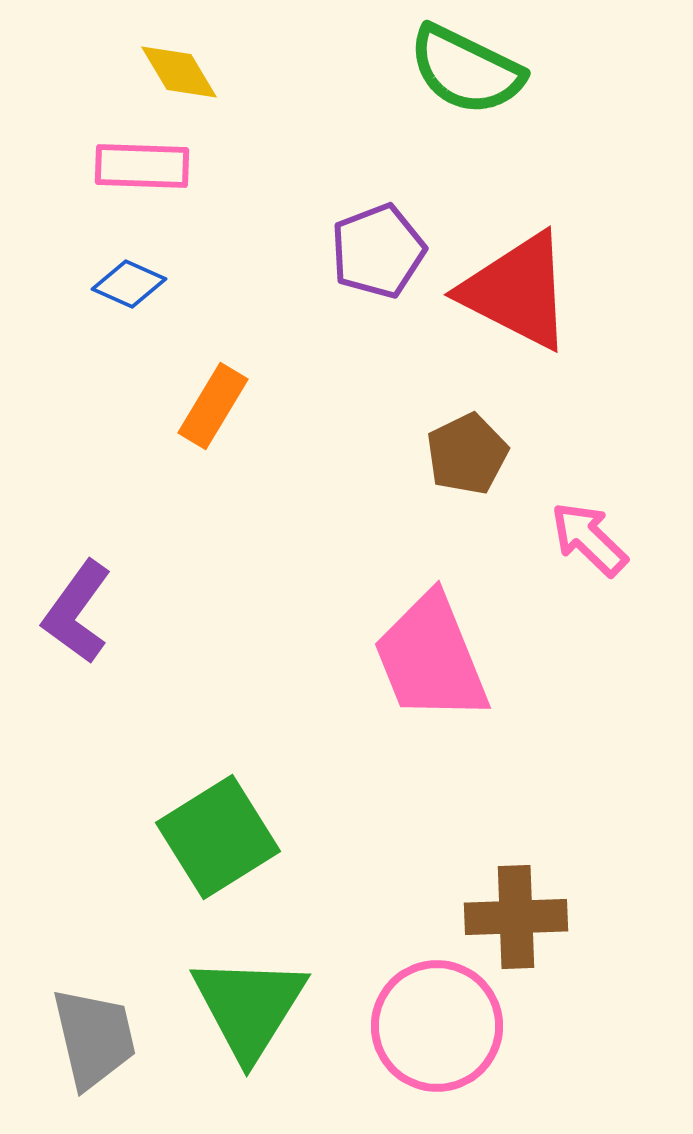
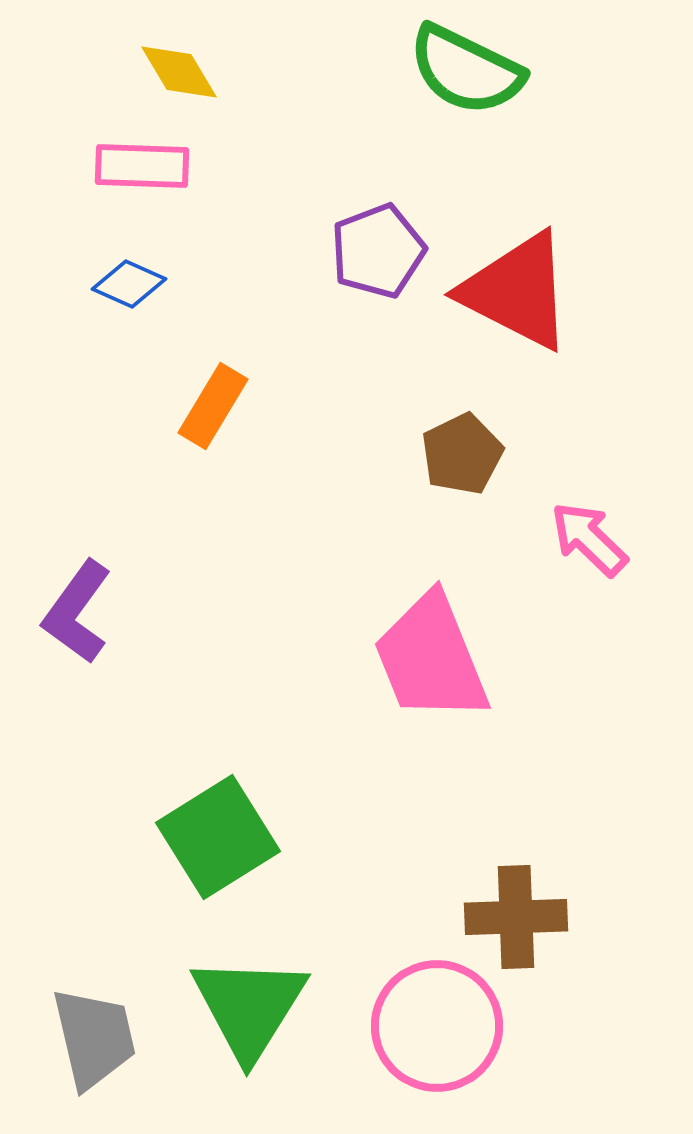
brown pentagon: moved 5 px left
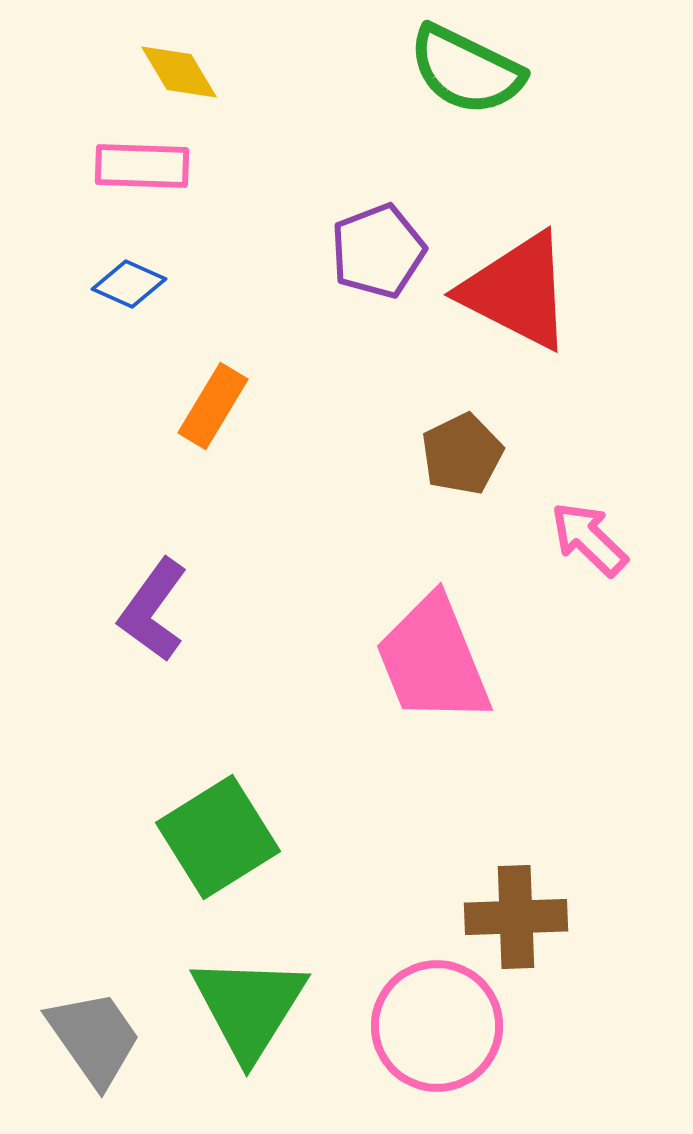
purple L-shape: moved 76 px right, 2 px up
pink trapezoid: moved 2 px right, 2 px down
gray trapezoid: rotated 22 degrees counterclockwise
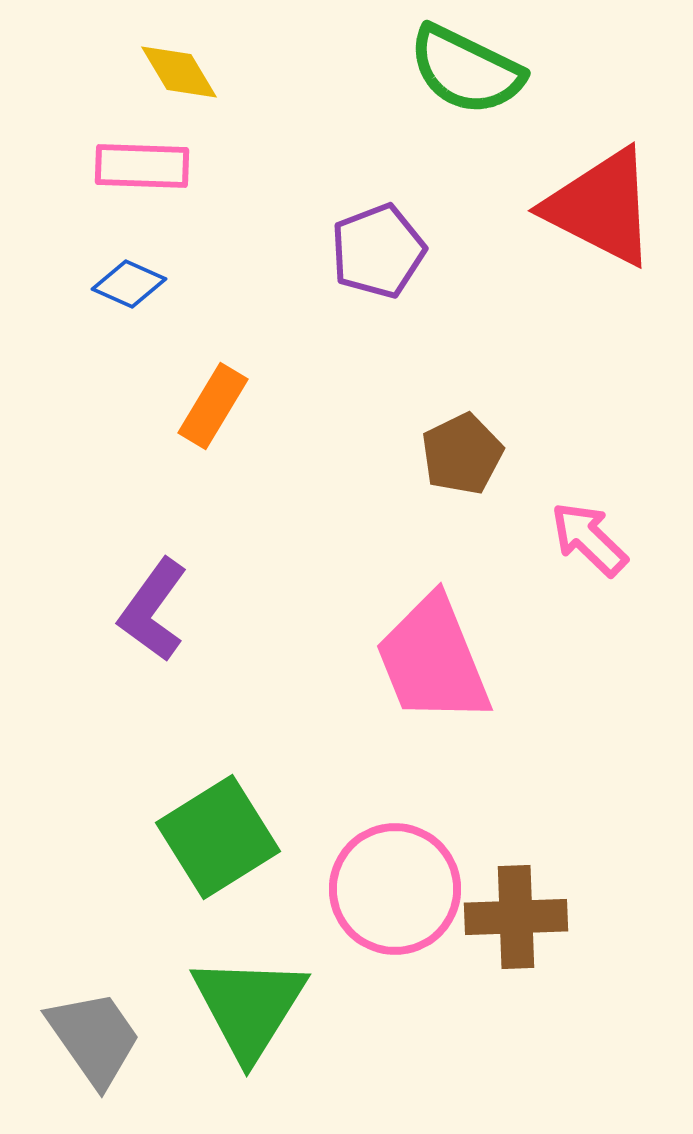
red triangle: moved 84 px right, 84 px up
pink circle: moved 42 px left, 137 px up
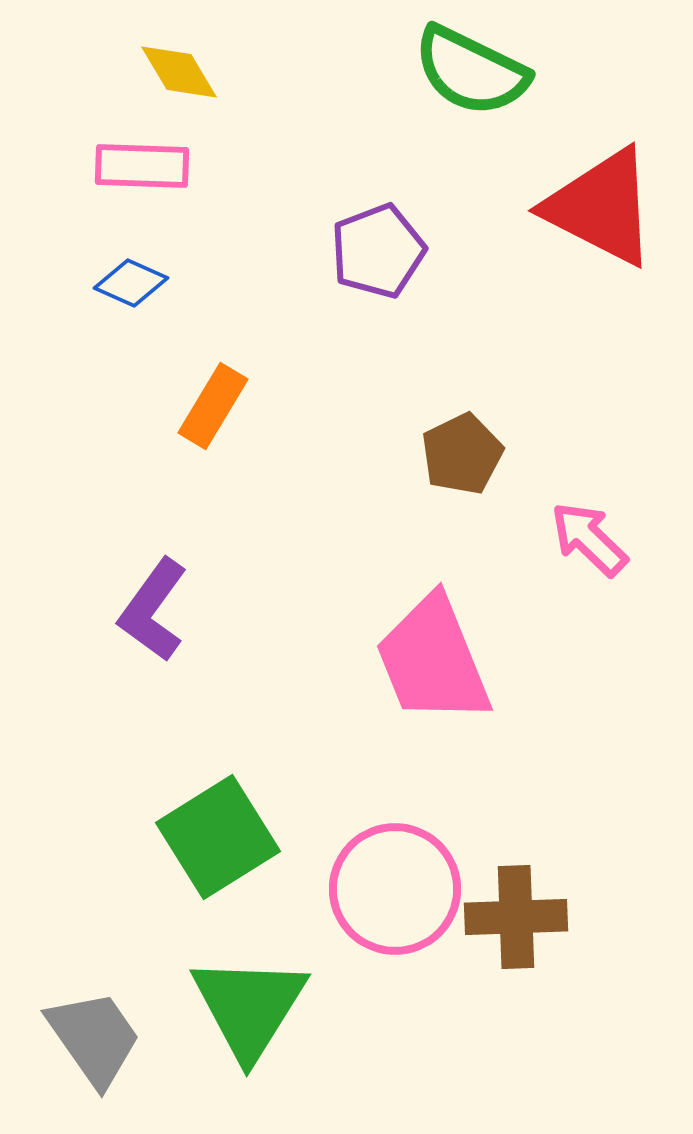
green semicircle: moved 5 px right, 1 px down
blue diamond: moved 2 px right, 1 px up
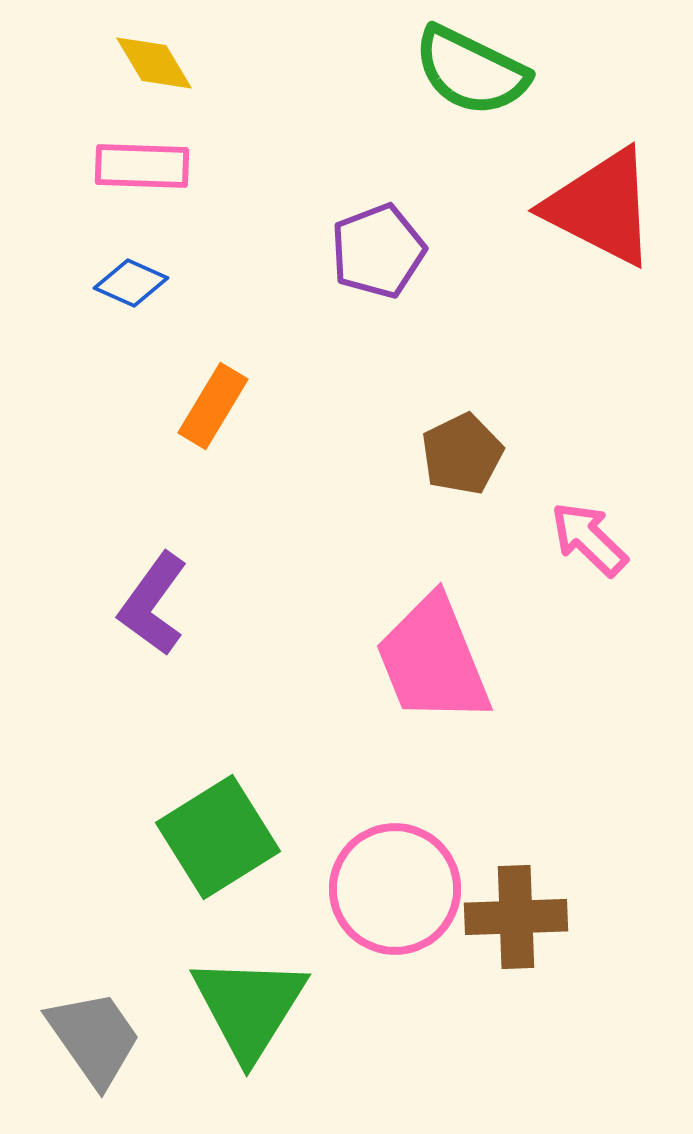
yellow diamond: moved 25 px left, 9 px up
purple L-shape: moved 6 px up
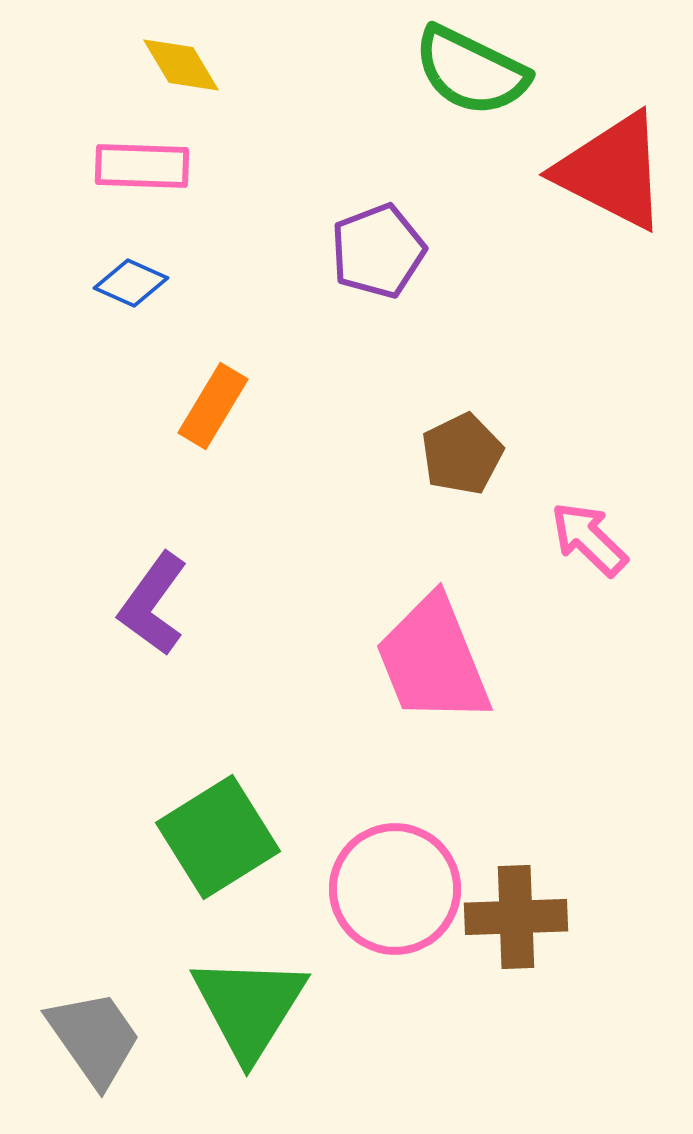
yellow diamond: moved 27 px right, 2 px down
red triangle: moved 11 px right, 36 px up
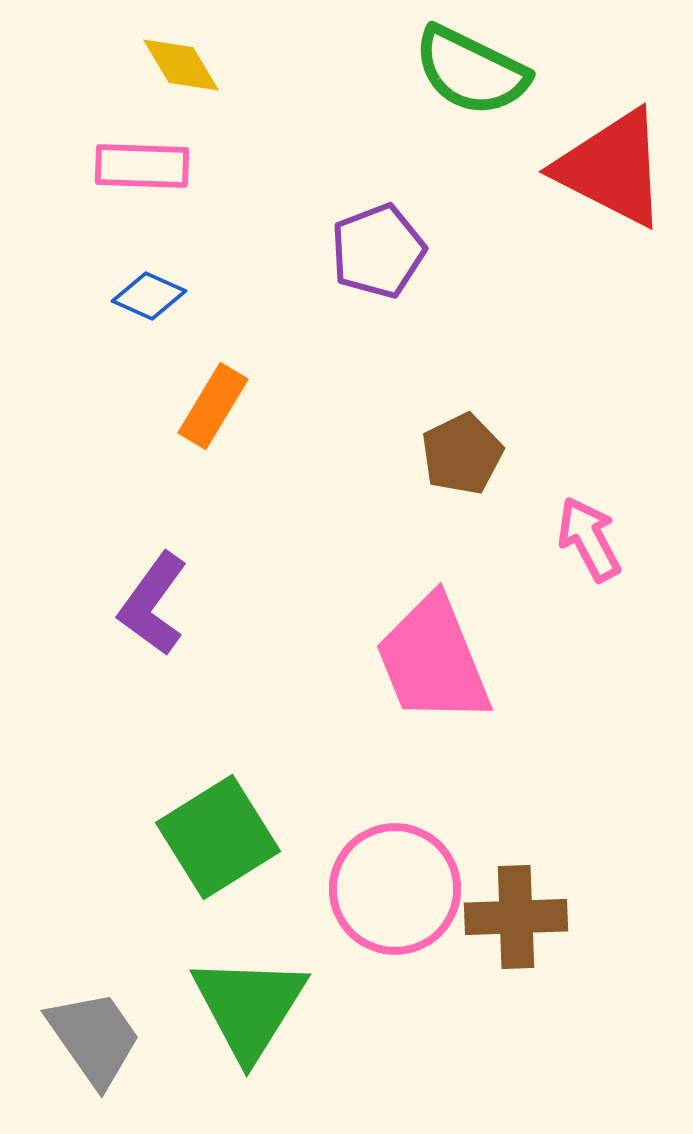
red triangle: moved 3 px up
blue diamond: moved 18 px right, 13 px down
pink arrow: rotated 18 degrees clockwise
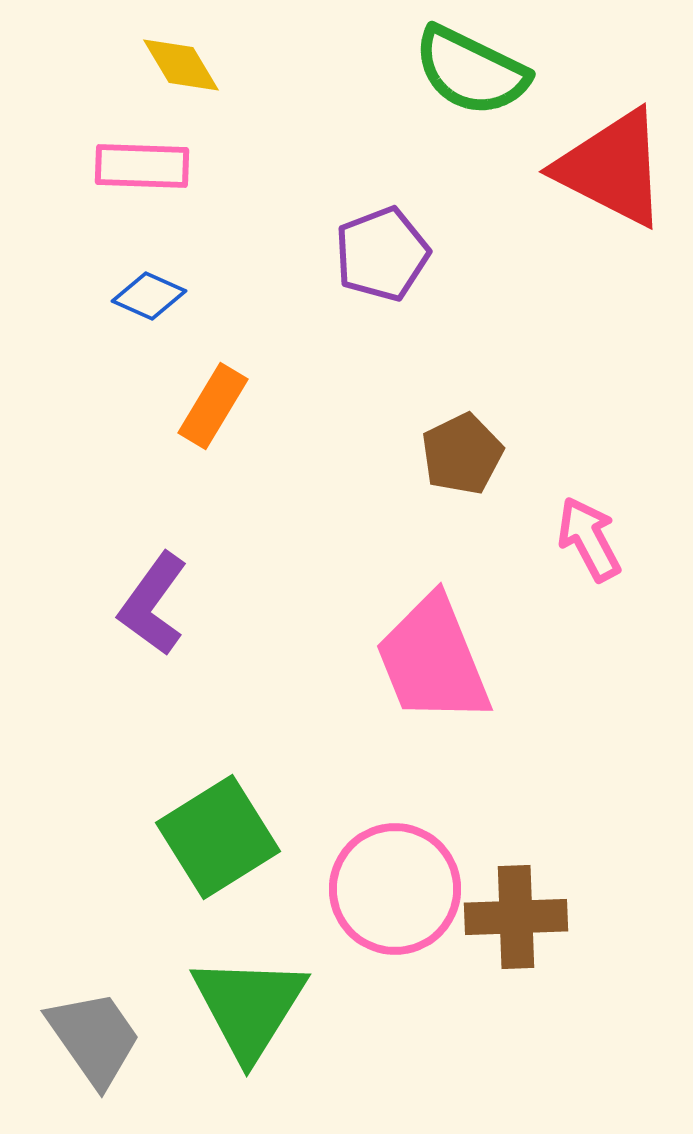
purple pentagon: moved 4 px right, 3 px down
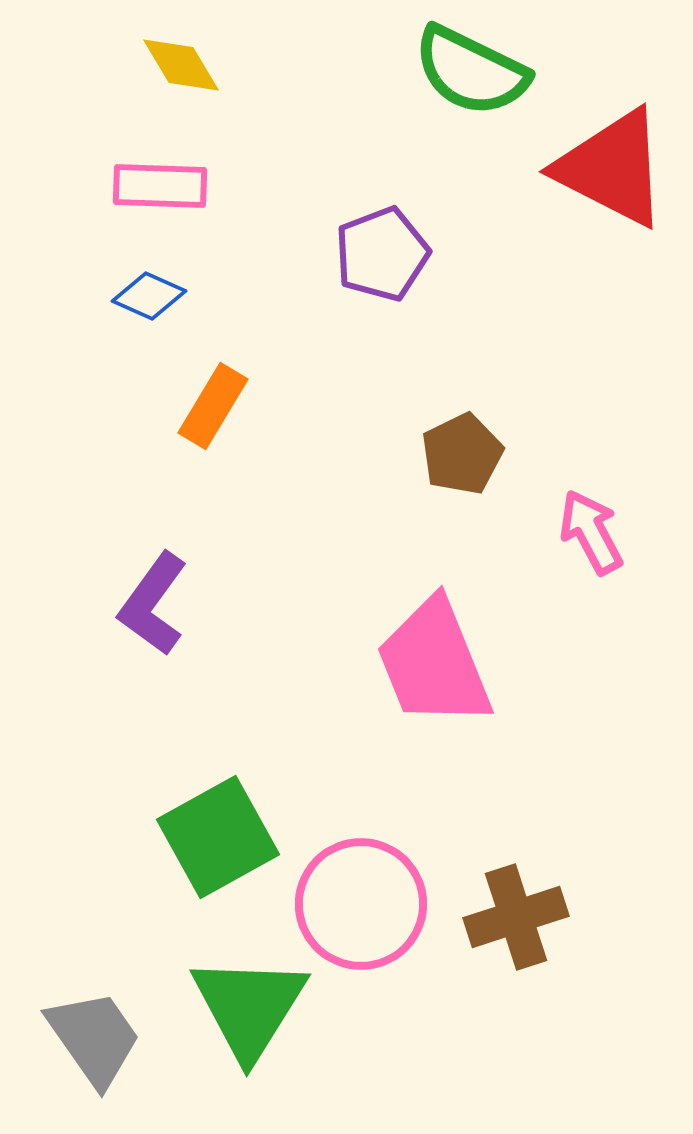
pink rectangle: moved 18 px right, 20 px down
pink arrow: moved 2 px right, 7 px up
pink trapezoid: moved 1 px right, 3 px down
green square: rotated 3 degrees clockwise
pink circle: moved 34 px left, 15 px down
brown cross: rotated 16 degrees counterclockwise
